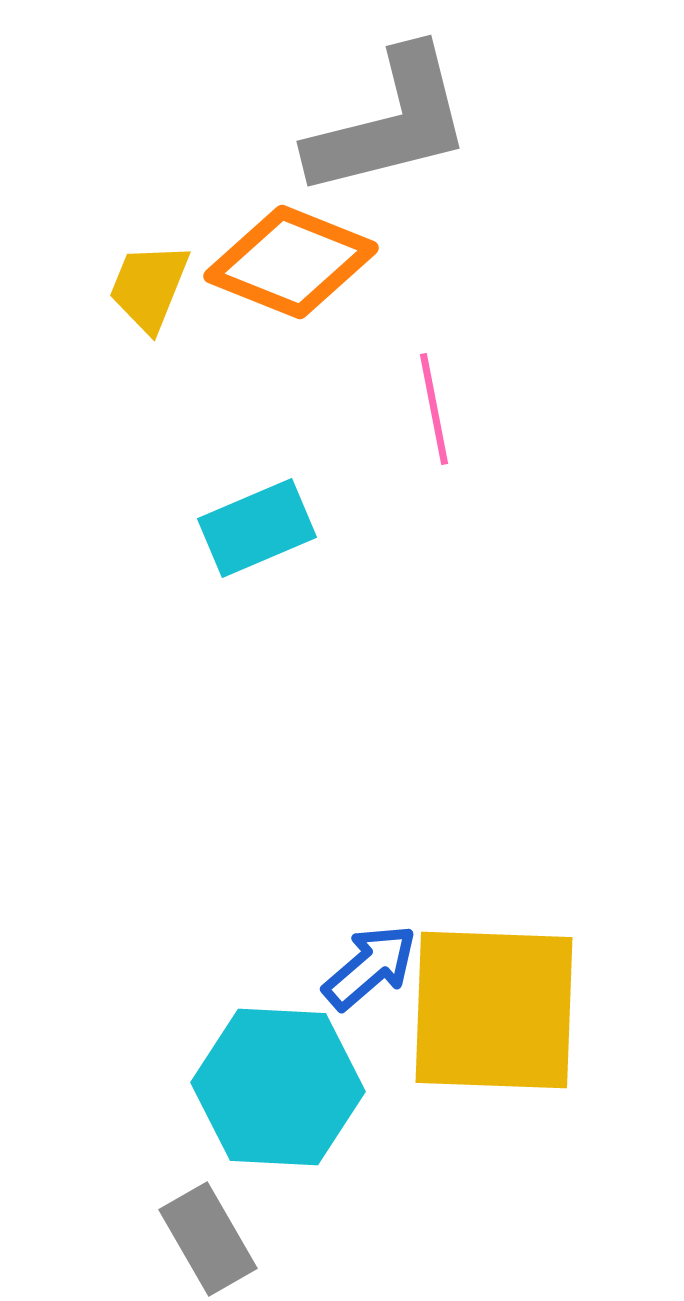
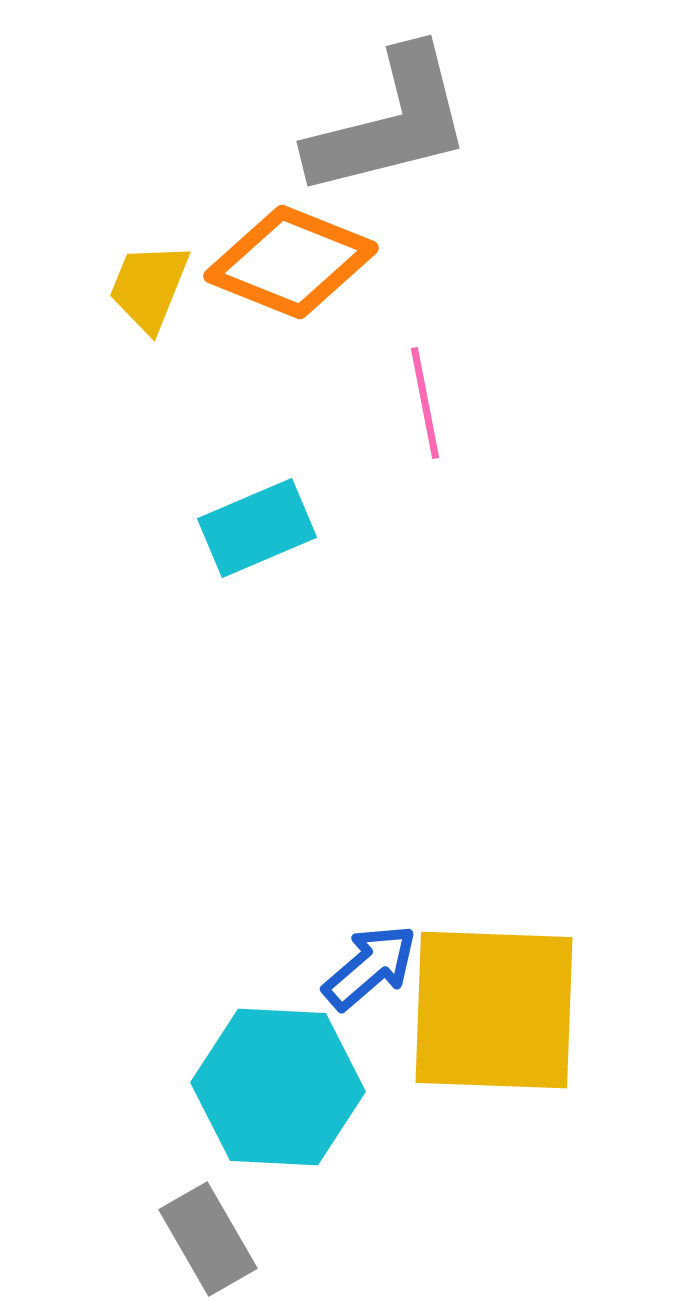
pink line: moved 9 px left, 6 px up
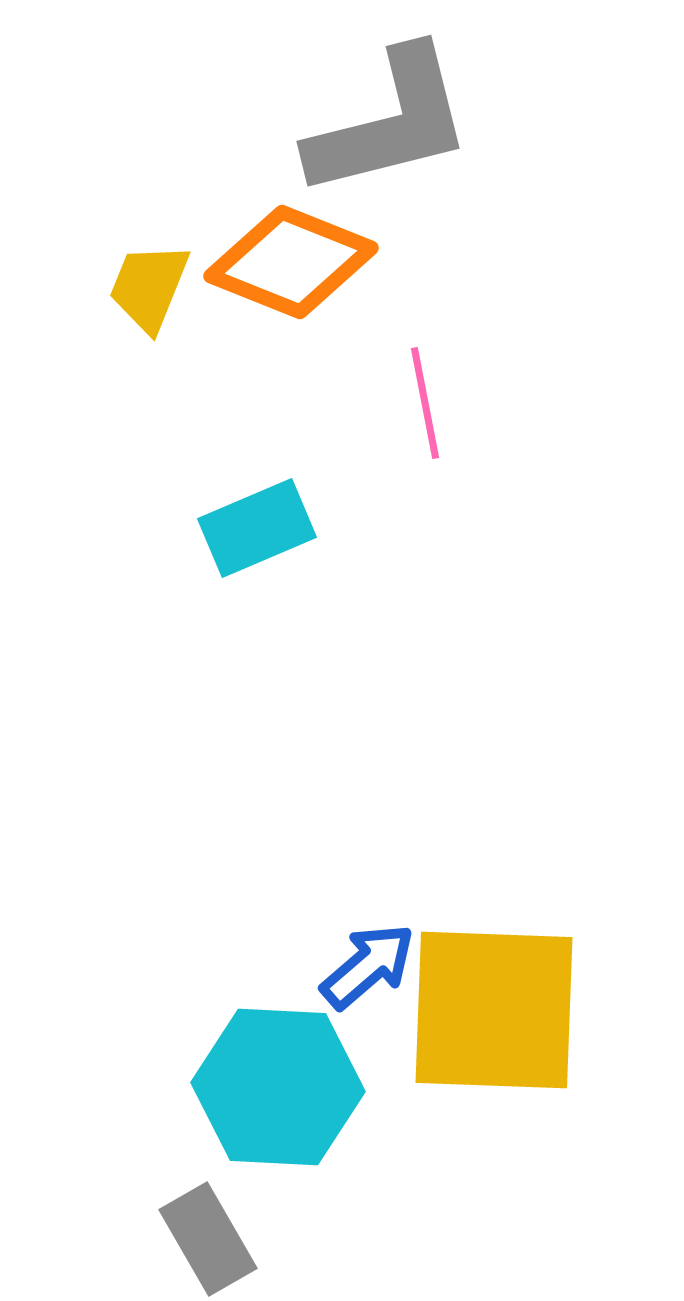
blue arrow: moved 2 px left, 1 px up
